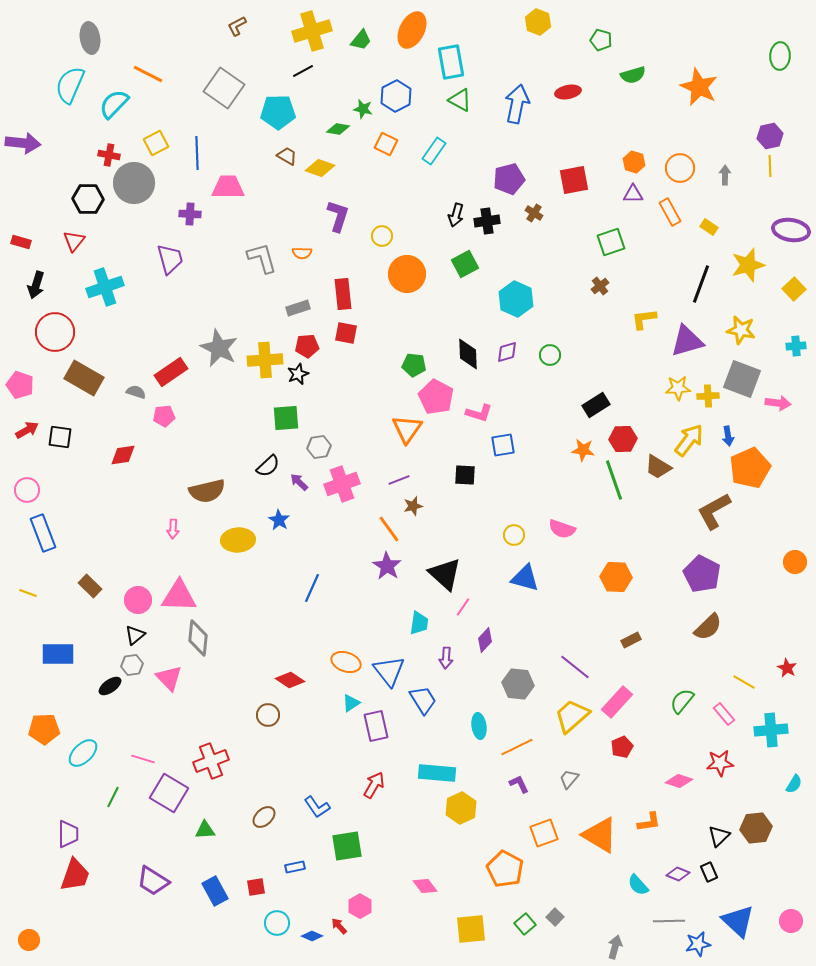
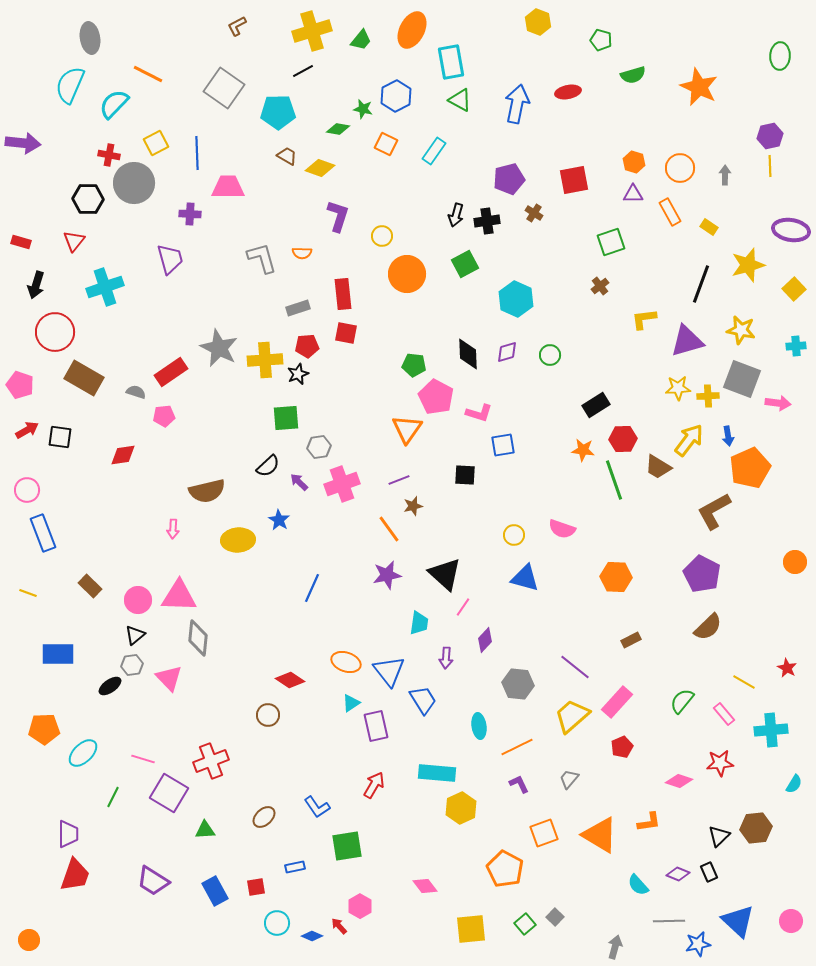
purple star at (387, 566): moved 9 px down; rotated 28 degrees clockwise
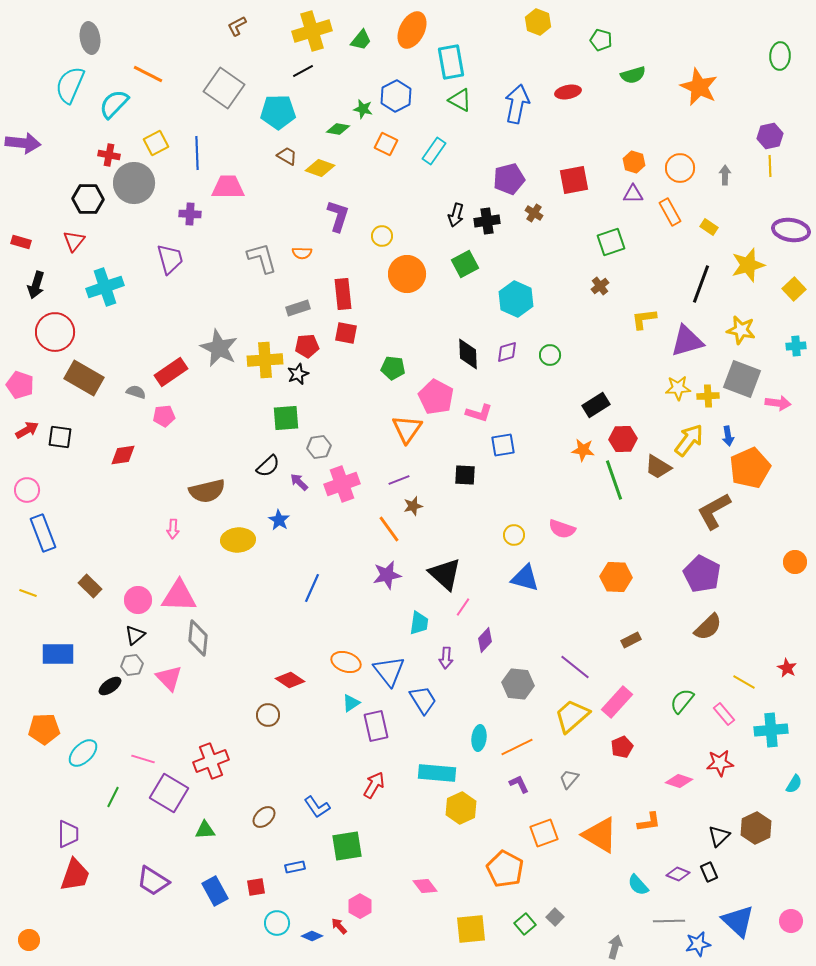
green pentagon at (414, 365): moved 21 px left, 3 px down
cyan ellipse at (479, 726): moved 12 px down; rotated 15 degrees clockwise
brown hexagon at (756, 828): rotated 20 degrees counterclockwise
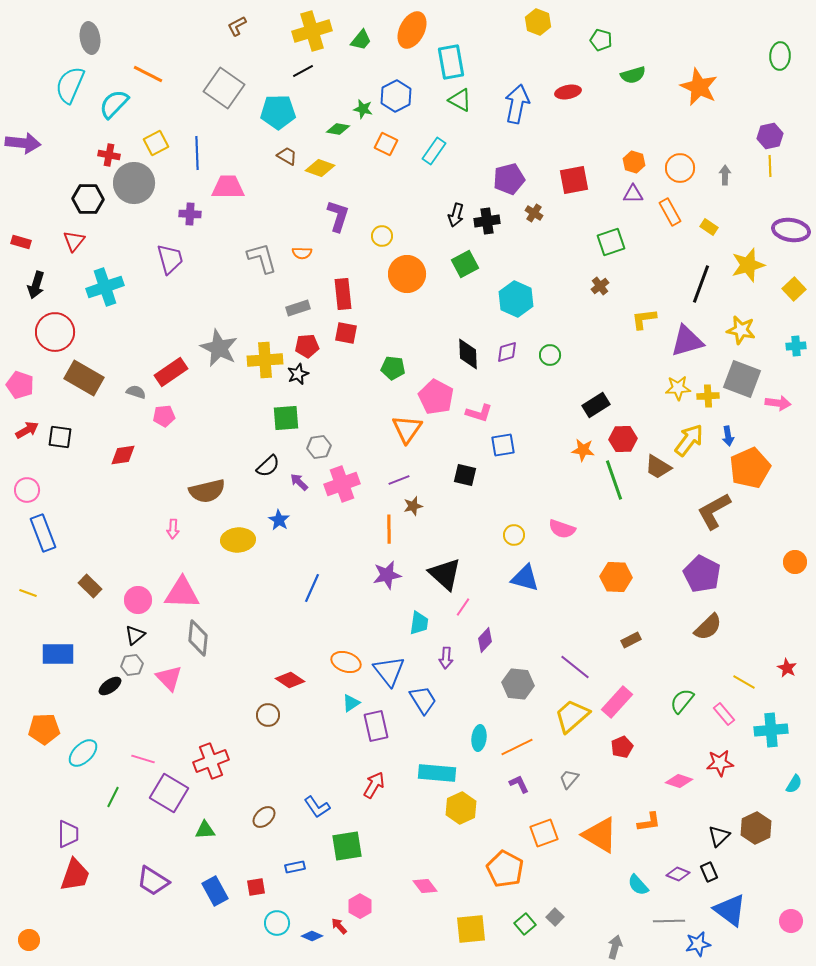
black square at (465, 475): rotated 10 degrees clockwise
orange line at (389, 529): rotated 36 degrees clockwise
pink triangle at (179, 596): moved 3 px right, 3 px up
blue triangle at (738, 921): moved 8 px left, 11 px up; rotated 6 degrees counterclockwise
